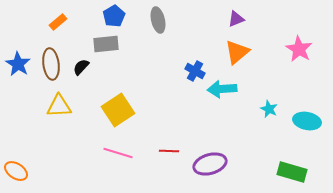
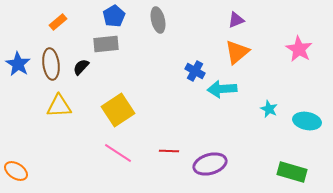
purple triangle: moved 1 px down
pink line: rotated 16 degrees clockwise
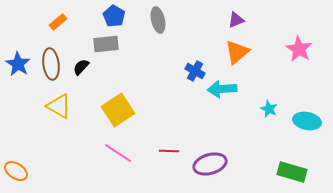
blue pentagon: rotated 10 degrees counterclockwise
yellow triangle: rotated 32 degrees clockwise
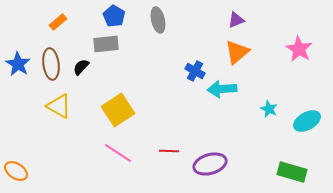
cyan ellipse: rotated 40 degrees counterclockwise
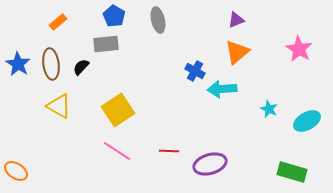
pink line: moved 1 px left, 2 px up
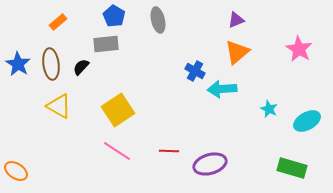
green rectangle: moved 4 px up
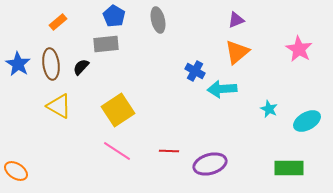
green rectangle: moved 3 px left; rotated 16 degrees counterclockwise
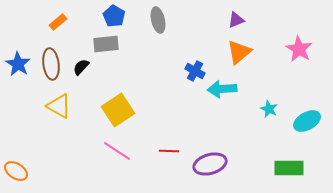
orange triangle: moved 2 px right
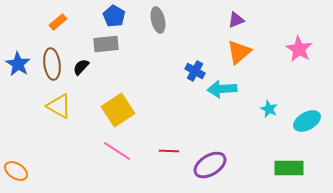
brown ellipse: moved 1 px right
purple ellipse: moved 1 px down; rotated 16 degrees counterclockwise
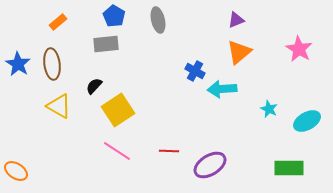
black semicircle: moved 13 px right, 19 px down
